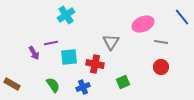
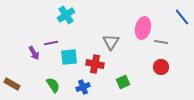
pink ellipse: moved 4 px down; rotated 55 degrees counterclockwise
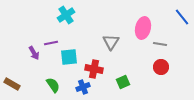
gray line: moved 1 px left, 2 px down
red cross: moved 1 px left, 5 px down
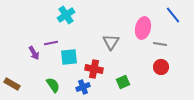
blue line: moved 9 px left, 2 px up
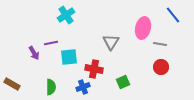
green semicircle: moved 2 px left, 2 px down; rotated 35 degrees clockwise
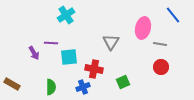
purple line: rotated 16 degrees clockwise
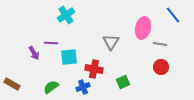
green semicircle: rotated 126 degrees counterclockwise
